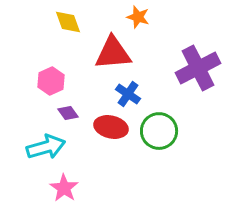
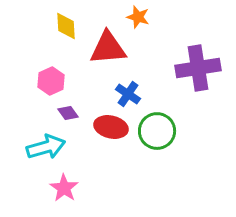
yellow diamond: moved 2 px left, 4 px down; rotated 16 degrees clockwise
red triangle: moved 5 px left, 5 px up
purple cross: rotated 18 degrees clockwise
green circle: moved 2 px left
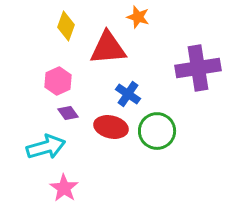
yellow diamond: rotated 24 degrees clockwise
pink hexagon: moved 7 px right
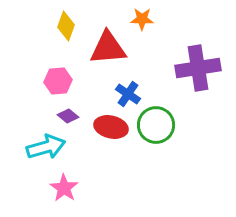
orange star: moved 4 px right, 2 px down; rotated 15 degrees counterclockwise
pink hexagon: rotated 20 degrees clockwise
purple diamond: moved 3 px down; rotated 15 degrees counterclockwise
green circle: moved 1 px left, 6 px up
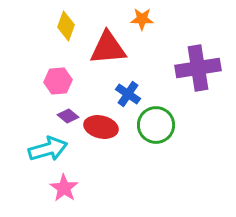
red ellipse: moved 10 px left
cyan arrow: moved 2 px right, 2 px down
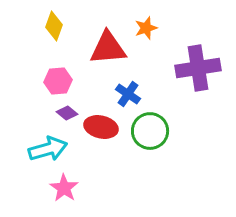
orange star: moved 4 px right, 9 px down; rotated 20 degrees counterclockwise
yellow diamond: moved 12 px left
purple diamond: moved 1 px left, 3 px up
green circle: moved 6 px left, 6 px down
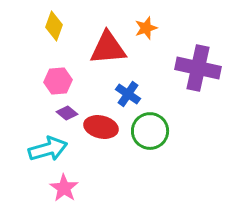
purple cross: rotated 21 degrees clockwise
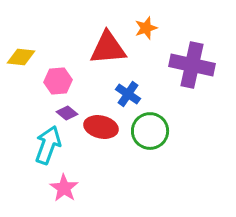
yellow diamond: moved 33 px left, 31 px down; rotated 76 degrees clockwise
purple cross: moved 6 px left, 3 px up
cyan arrow: moved 4 px up; rotated 54 degrees counterclockwise
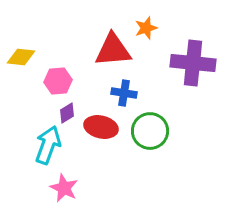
red triangle: moved 5 px right, 2 px down
purple cross: moved 1 px right, 2 px up; rotated 6 degrees counterclockwise
blue cross: moved 4 px left, 1 px up; rotated 25 degrees counterclockwise
purple diamond: rotated 70 degrees counterclockwise
pink star: rotated 8 degrees counterclockwise
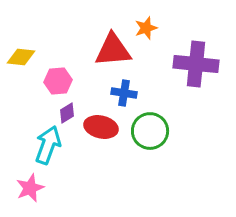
purple cross: moved 3 px right, 1 px down
pink star: moved 34 px left; rotated 24 degrees clockwise
